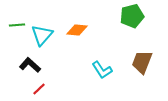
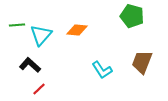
green pentagon: rotated 30 degrees clockwise
cyan triangle: moved 1 px left
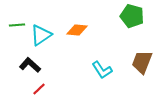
cyan triangle: rotated 15 degrees clockwise
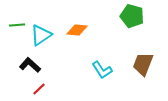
brown trapezoid: moved 1 px right, 2 px down
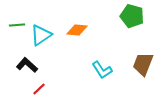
black L-shape: moved 3 px left
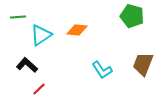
green line: moved 1 px right, 8 px up
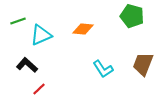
green line: moved 4 px down; rotated 14 degrees counterclockwise
orange diamond: moved 6 px right, 1 px up
cyan triangle: rotated 10 degrees clockwise
cyan L-shape: moved 1 px right, 1 px up
